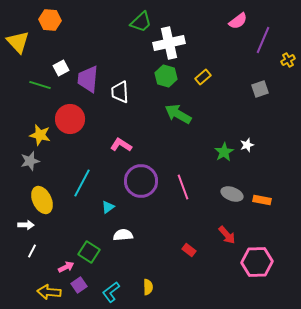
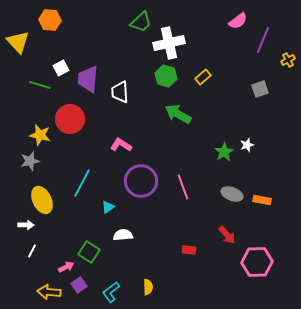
red rectangle: rotated 32 degrees counterclockwise
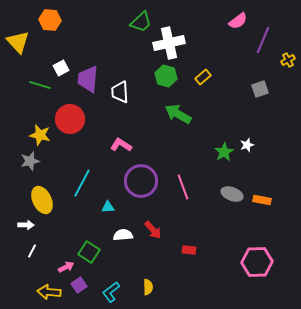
cyan triangle: rotated 32 degrees clockwise
red arrow: moved 74 px left, 5 px up
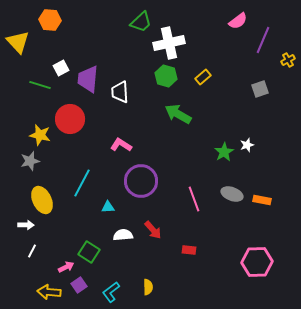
pink line: moved 11 px right, 12 px down
